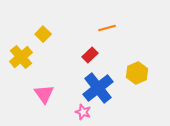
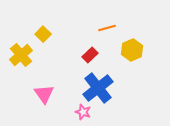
yellow cross: moved 2 px up
yellow hexagon: moved 5 px left, 23 px up
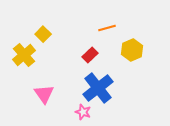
yellow cross: moved 3 px right
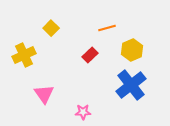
yellow square: moved 8 px right, 6 px up
yellow cross: rotated 15 degrees clockwise
blue cross: moved 33 px right, 3 px up
pink star: rotated 21 degrees counterclockwise
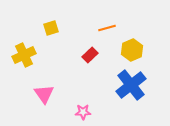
yellow square: rotated 28 degrees clockwise
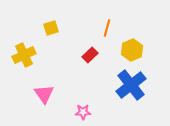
orange line: rotated 60 degrees counterclockwise
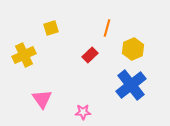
yellow hexagon: moved 1 px right, 1 px up
pink triangle: moved 2 px left, 5 px down
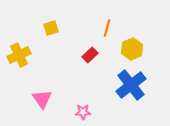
yellow hexagon: moved 1 px left
yellow cross: moved 5 px left
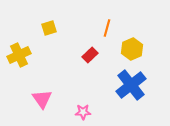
yellow square: moved 2 px left
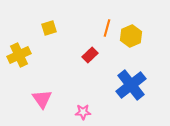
yellow hexagon: moved 1 px left, 13 px up
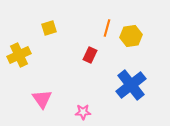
yellow hexagon: rotated 15 degrees clockwise
red rectangle: rotated 21 degrees counterclockwise
